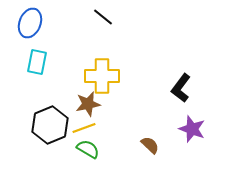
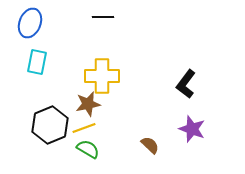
black line: rotated 40 degrees counterclockwise
black L-shape: moved 5 px right, 4 px up
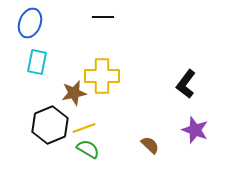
brown star: moved 14 px left, 11 px up
purple star: moved 3 px right, 1 px down
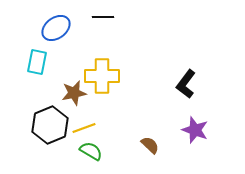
blue ellipse: moved 26 px right, 5 px down; rotated 32 degrees clockwise
green semicircle: moved 3 px right, 2 px down
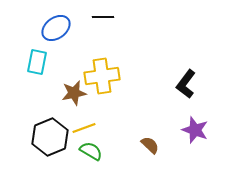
yellow cross: rotated 8 degrees counterclockwise
black hexagon: moved 12 px down
